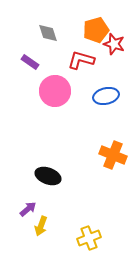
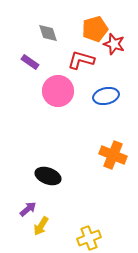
orange pentagon: moved 1 px left, 1 px up
pink circle: moved 3 px right
yellow arrow: rotated 12 degrees clockwise
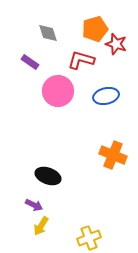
red star: moved 2 px right
purple arrow: moved 6 px right, 4 px up; rotated 66 degrees clockwise
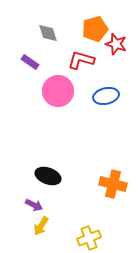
orange cross: moved 29 px down; rotated 8 degrees counterclockwise
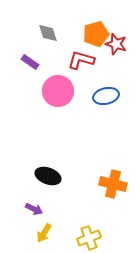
orange pentagon: moved 1 px right, 5 px down
purple arrow: moved 4 px down
yellow arrow: moved 3 px right, 7 px down
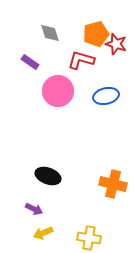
gray diamond: moved 2 px right
yellow arrow: moved 1 px left; rotated 36 degrees clockwise
yellow cross: rotated 30 degrees clockwise
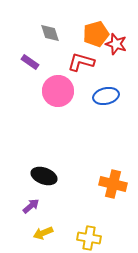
red L-shape: moved 2 px down
black ellipse: moved 4 px left
purple arrow: moved 3 px left, 3 px up; rotated 66 degrees counterclockwise
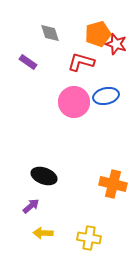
orange pentagon: moved 2 px right
purple rectangle: moved 2 px left
pink circle: moved 16 px right, 11 px down
yellow arrow: rotated 24 degrees clockwise
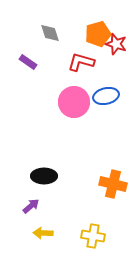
black ellipse: rotated 20 degrees counterclockwise
yellow cross: moved 4 px right, 2 px up
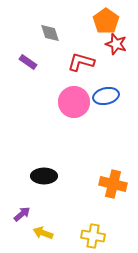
orange pentagon: moved 8 px right, 13 px up; rotated 20 degrees counterclockwise
purple arrow: moved 9 px left, 8 px down
yellow arrow: rotated 18 degrees clockwise
